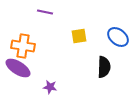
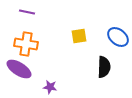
purple line: moved 18 px left
orange cross: moved 3 px right, 2 px up
purple ellipse: moved 1 px right, 1 px down
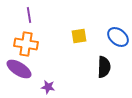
purple line: moved 2 px right, 3 px down; rotated 70 degrees clockwise
purple star: moved 2 px left
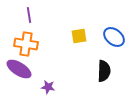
blue ellipse: moved 4 px left
black semicircle: moved 4 px down
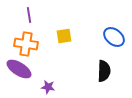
yellow square: moved 15 px left
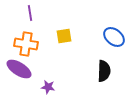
purple line: moved 1 px right, 2 px up
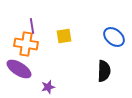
purple line: moved 2 px right, 13 px down
purple star: rotated 24 degrees counterclockwise
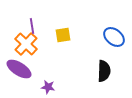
yellow square: moved 1 px left, 1 px up
orange cross: rotated 35 degrees clockwise
purple star: rotated 24 degrees clockwise
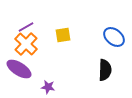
purple line: moved 6 px left, 1 px down; rotated 70 degrees clockwise
black semicircle: moved 1 px right, 1 px up
